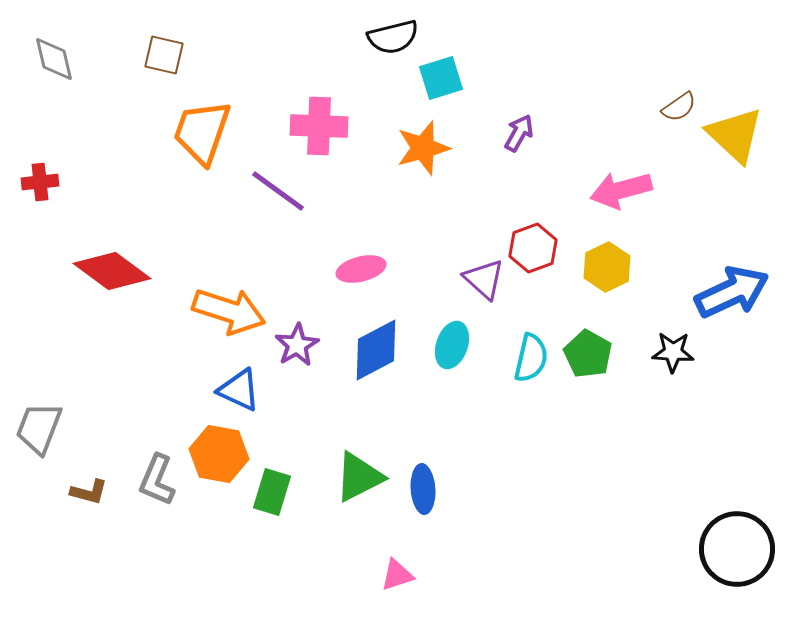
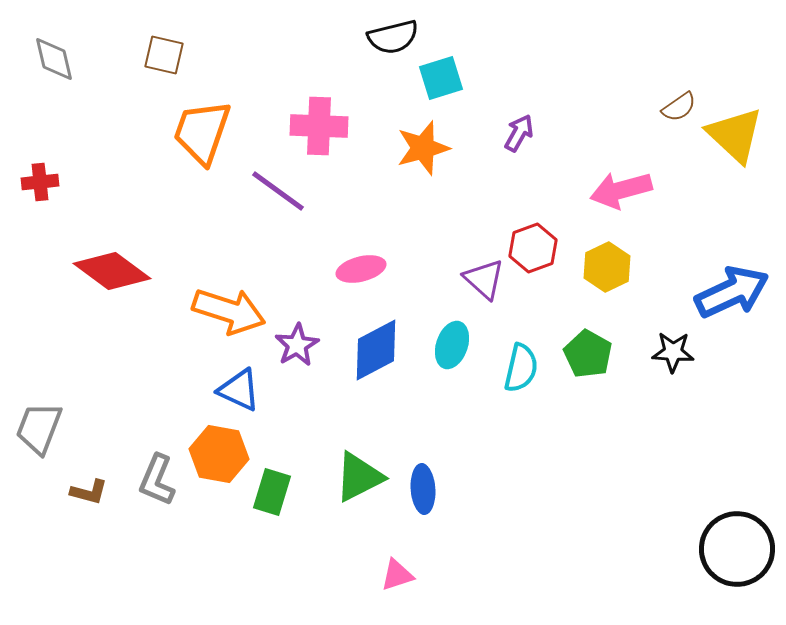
cyan semicircle: moved 10 px left, 10 px down
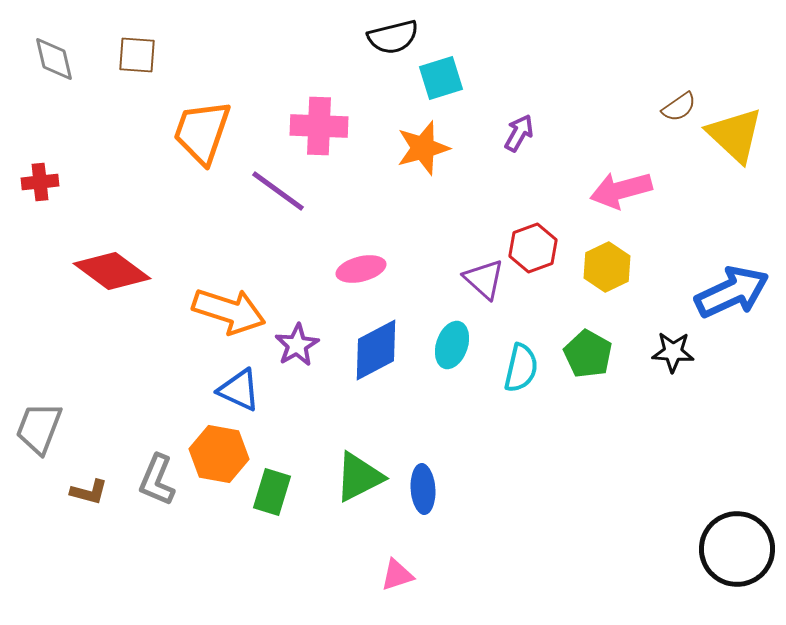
brown square: moved 27 px left; rotated 9 degrees counterclockwise
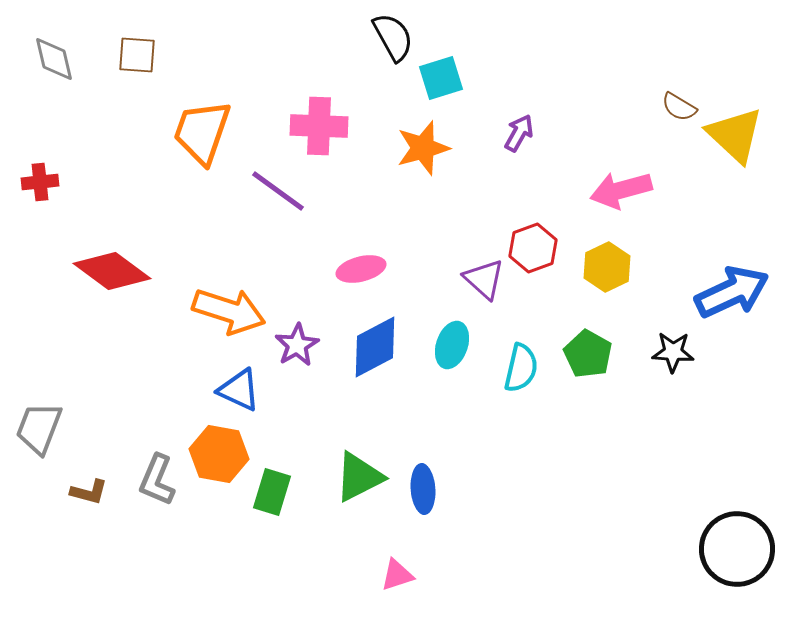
black semicircle: rotated 105 degrees counterclockwise
brown semicircle: rotated 66 degrees clockwise
blue diamond: moved 1 px left, 3 px up
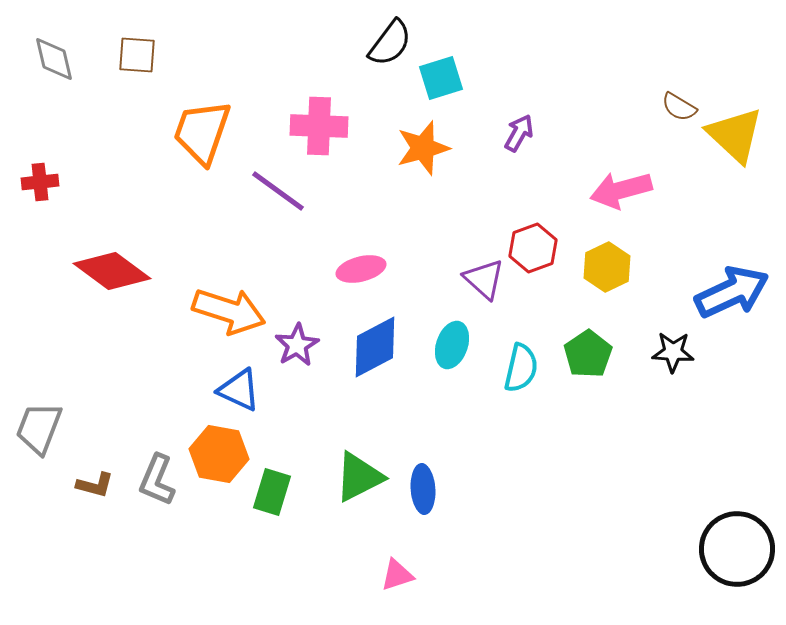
black semicircle: moved 3 px left, 6 px down; rotated 66 degrees clockwise
green pentagon: rotated 9 degrees clockwise
brown L-shape: moved 6 px right, 7 px up
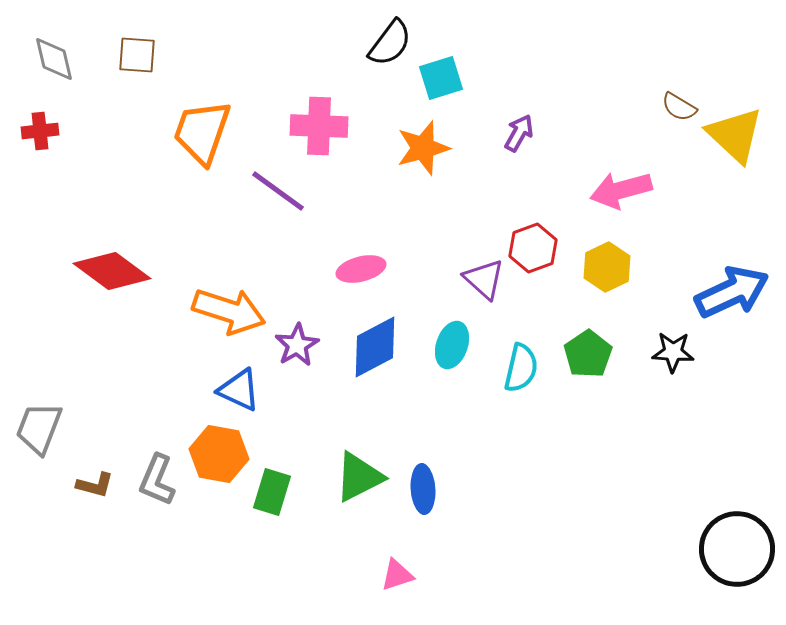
red cross: moved 51 px up
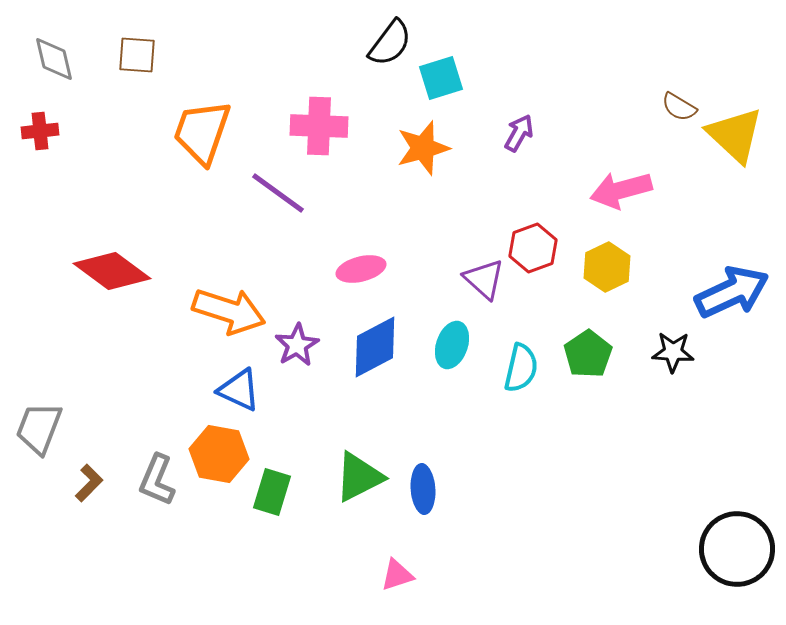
purple line: moved 2 px down
brown L-shape: moved 6 px left, 2 px up; rotated 60 degrees counterclockwise
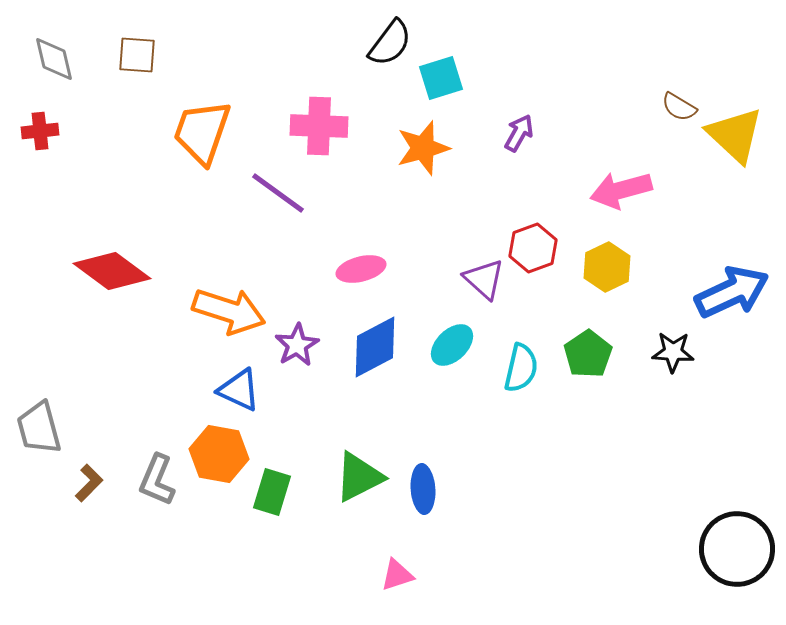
cyan ellipse: rotated 27 degrees clockwise
gray trapezoid: rotated 36 degrees counterclockwise
